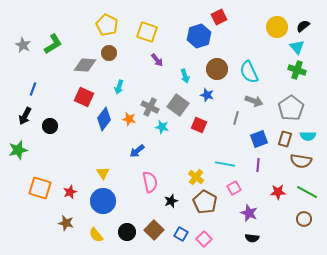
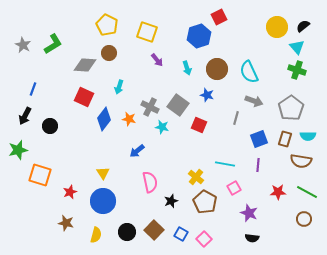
cyan arrow at (185, 76): moved 2 px right, 8 px up
orange square at (40, 188): moved 13 px up
yellow semicircle at (96, 235): rotated 126 degrees counterclockwise
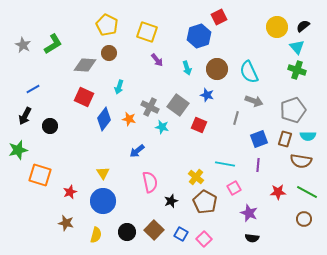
blue line at (33, 89): rotated 40 degrees clockwise
gray pentagon at (291, 108): moved 2 px right, 2 px down; rotated 15 degrees clockwise
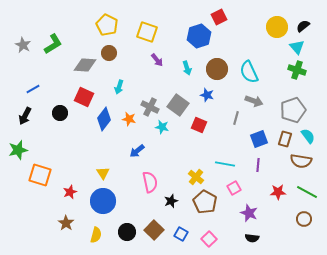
black circle at (50, 126): moved 10 px right, 13 px up
cyan semicircle at (308, 136): rotated 126 degrees counterclockwise
brown star at (66, 223): rotated 21 degrees clockwise
pink square at (204, 239): moved 5 px right
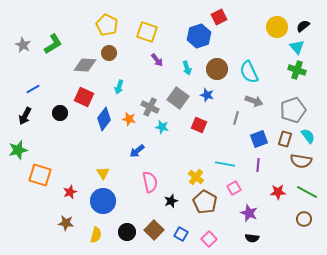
gray square at (178, 105): moved 7 px up
brown star at (66, 223): rotated 28 degrees counterclockwise
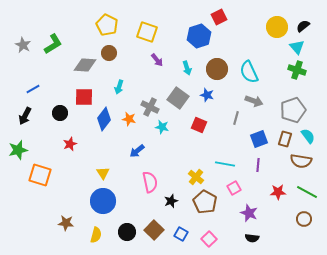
red square at (84, 97): rotated 24 degrees counterclockwise
red star at (70, 192): moved 48 px up
